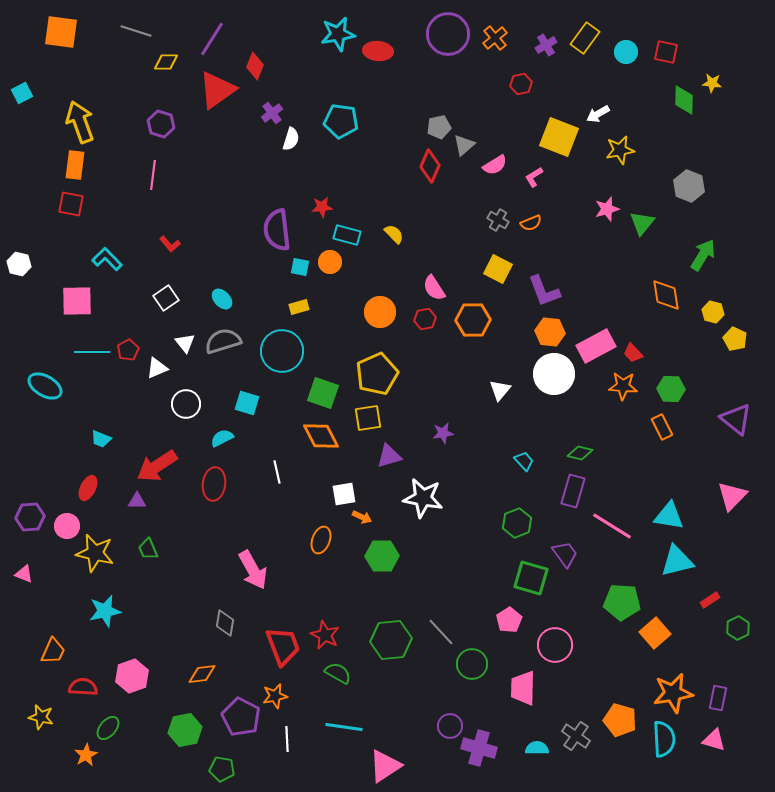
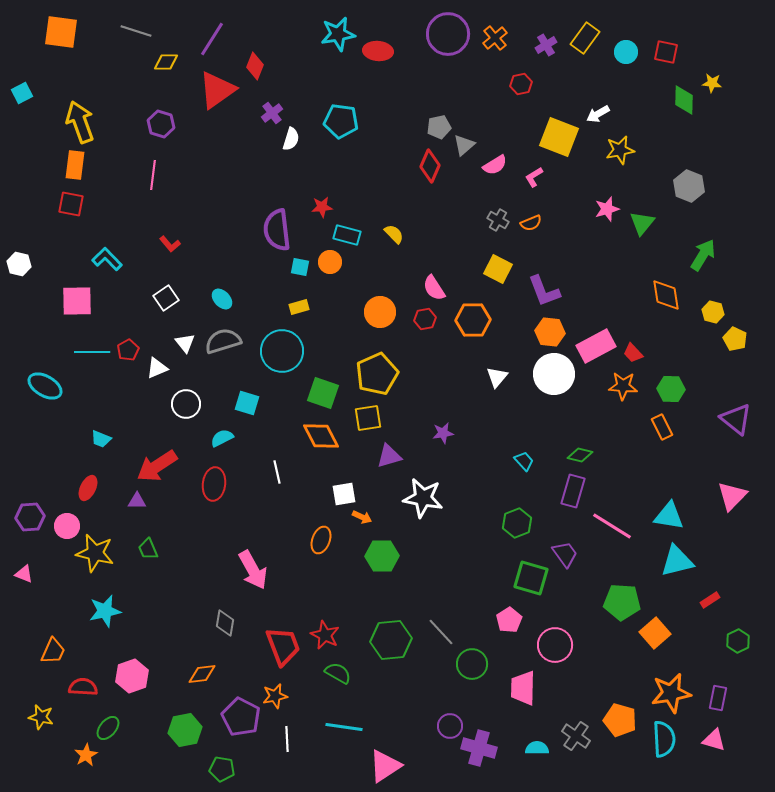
white triangle at (500, 390): moved 3 px left, 13 px up
green diamond at (580, 453): moved 2 px down
green hexagon at (738, 628): moved 13 px down
orange star at (673, 693): moved 2 px left
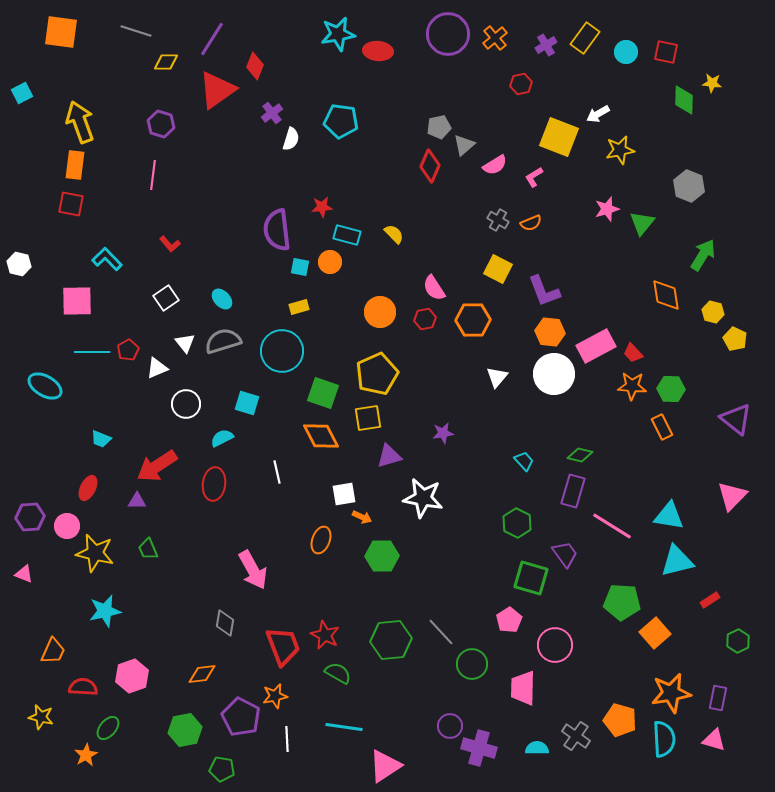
orange star at (623, 386): moved 9 px right
green hexagon at (517, 523): rotated 12 degrees counterclockwise
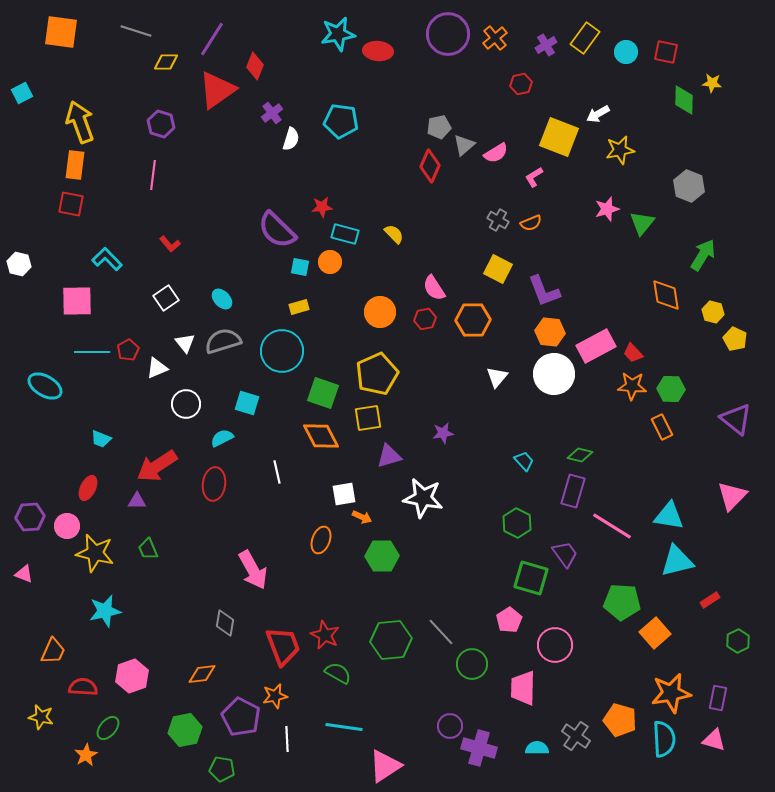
pink semicircle at (495, 165): moved 1 px right, 12 px up
purple semicircle at (277, 230): rotated 39 degrees counterclockwise
cyan rectangle at (347, 235): moved 2 px left, 1 px up
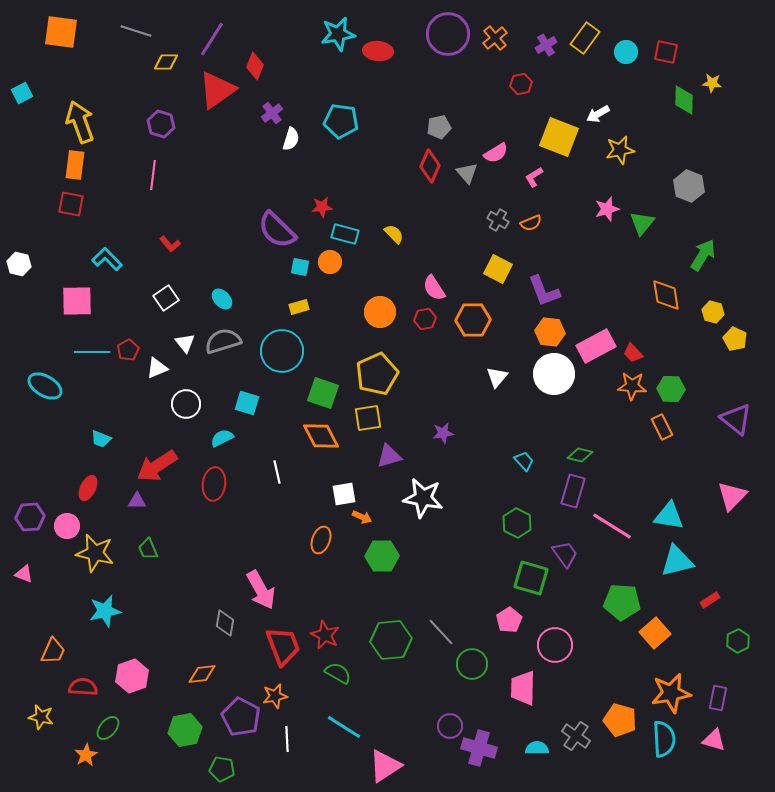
gray triangle at (464, 145): moved 3 px right, 28 px down; rotated 30 degrees counterclockwise
pink arrow at (253, 570): moved 8 px right, 20 px down
cyan line at (344, 727): rotated 24 degrees clockwise
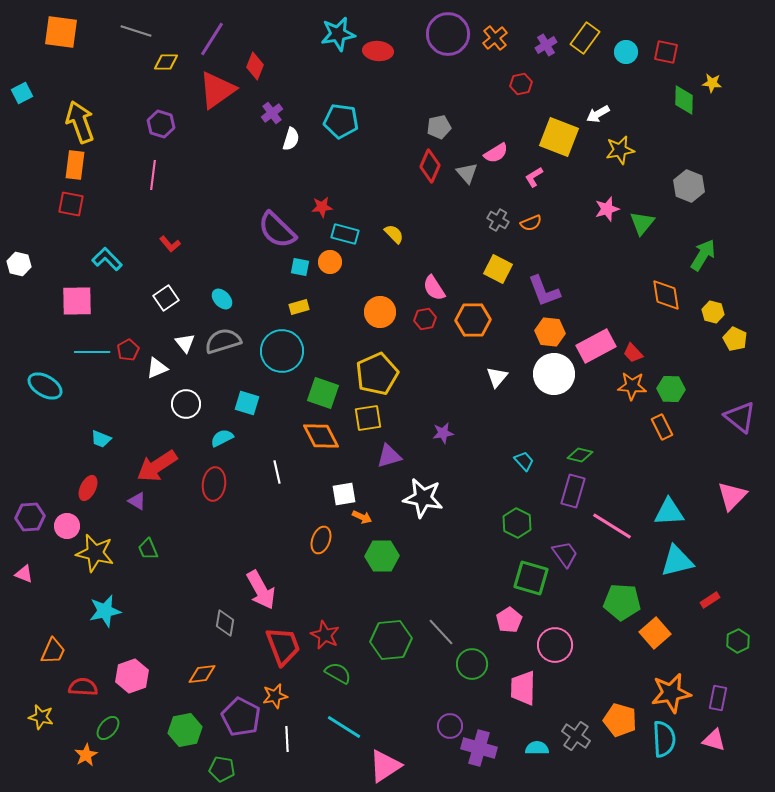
purple triangle at (736, 419): moved 4 px right, 2 px up
purple triangle at (137, 501): rotated 30 degrees clockwise
cyan triangle at (669, 516): moved 4 px up; rotated 12 degrees counterclockwise
